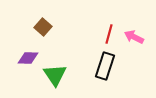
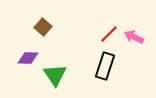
red line: rotated 30 degrees clockwise
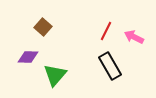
red line: moved 3 px left, 3 px up; rotated 18 degrees counterclockwise
purple diamond: moved 1 px up
black rectangle: moved 5 px right; rotated 48 degrees counterclockwise
green triangle: rotated 15 degrees clockwise
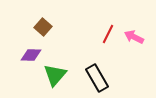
red line: moved 2 px right, 3 px down
purple diamond: moved 3 px right, 2 px up
black rectangle: moved 13 px left, 12 px down
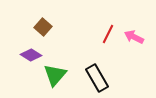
purple diamond: rotated 30 degrees clockwise
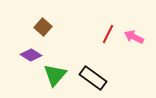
black rectangle: moved 4 px left; rotated 24 degrees counterclockwise
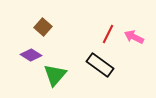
black rectangle: moved 7 px right, 13 px up
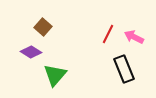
purple diamond: moved 3 px up
black rectangle: moved 24 px right, 4 px down; rotated 32 degrees clockwise
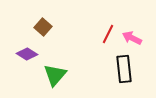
pink arrow: moved 2 px left, 1 px down
purple diamond: moved 4 px left, 2 px down
black rectangle: rotated 16 degrees clockwise
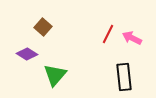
black rectangle: moved 8 px down
